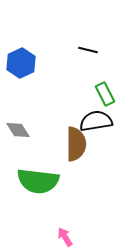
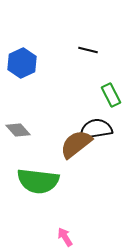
blue hexagon: moved 1 px right
green rectangle: moved 6 px right, 1 px down
black semicircle: moved 8 px down
gray diamond: rotated 10 degrees counterclockwise
brown semicircle: rotated 128 degrees counterclockwise
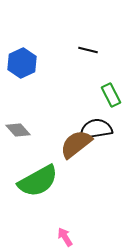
green semicircle: rotated 36 degrees counterclockwise
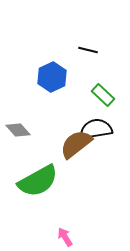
blue hexagon: moved 30 px right, 14 px down
green rectangle: moved 8 px left; rotated 20 degrees counterclockwise
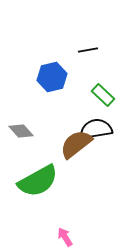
black line: rotated 24 degrees counterclockwise
blue hexagon: rotated 12 degrees clockwise
gray diamond: moved 3 px right, 1 px down
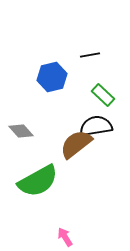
black line: moved 2 px right, 5 px down
black semicircle: moved 3 px up
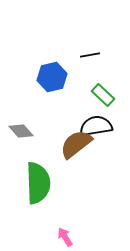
green semicircle: moved 2 px down; rotated 63 degrees counterclockwise
